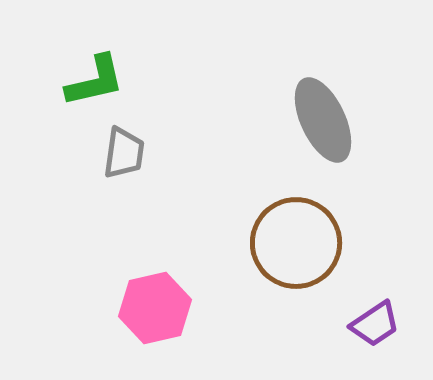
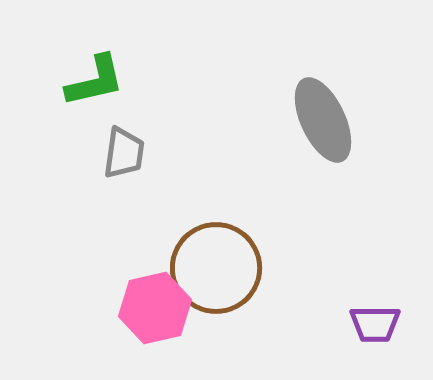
brown circle: moved 80 px left, 25 px down
purple trapezoid: rotated 34 degrees clockwise
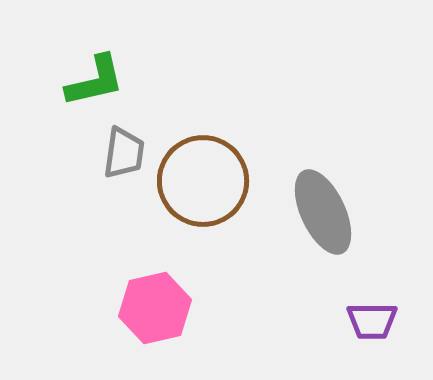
gray ellipse: moved 92 px down
brown circle: moved 13 px left, 87 px up
purple trapezoid: moved 3 px left, 3 px up
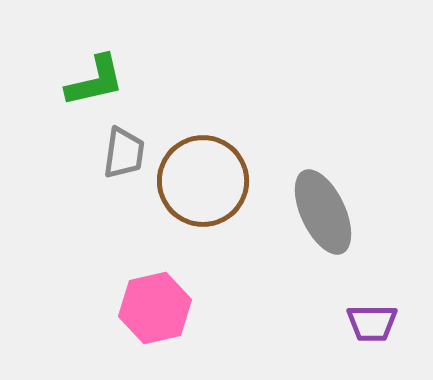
purple trapezoid: moved 2 px down
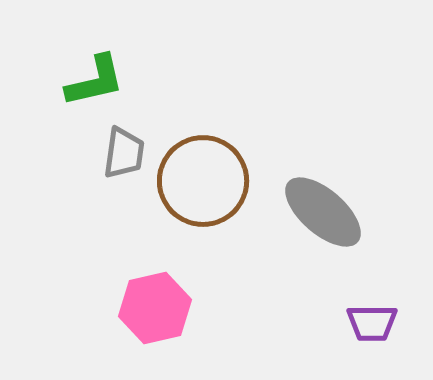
gray ellipse: rotated 24 degrees counterclockwise
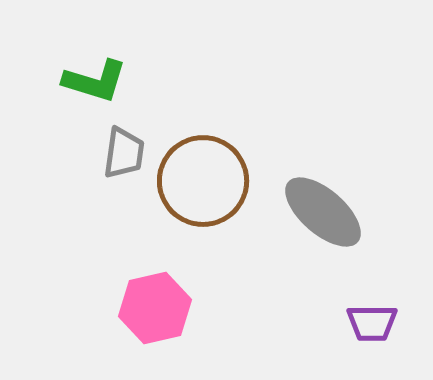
green L-shape: rotated 30 degrees clockwise
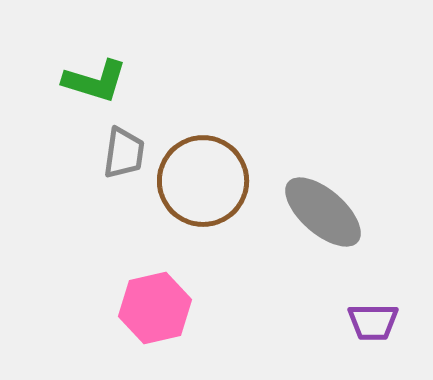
purple trapezoid: moved 1 px right, 1 px up
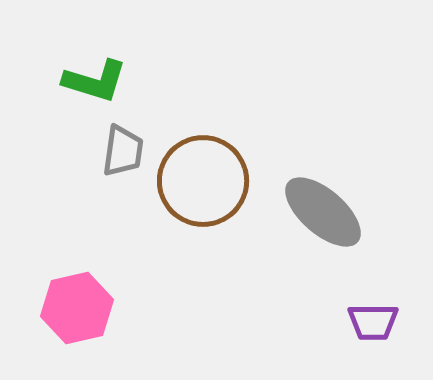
gray trapezoid: moved 1 px left, 2 px up
pink hexagon: moved 78 px left
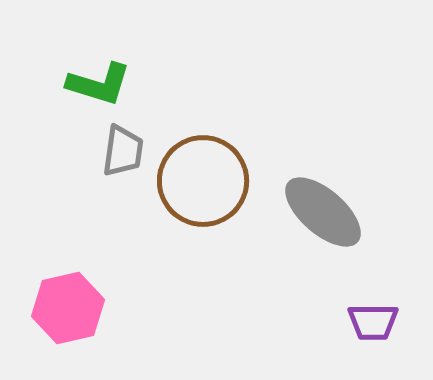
green L-shape: moved 4 px right, 3 px down
pink hexagon: moved 9 px left
